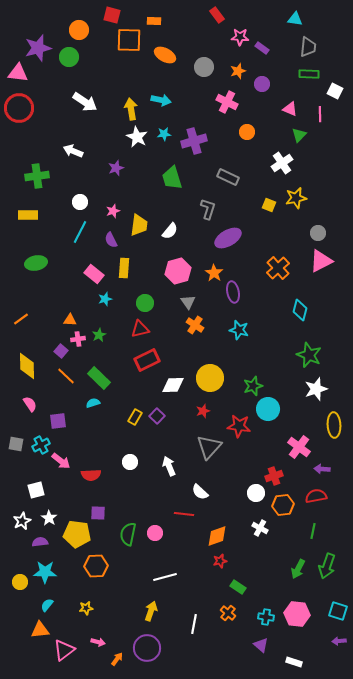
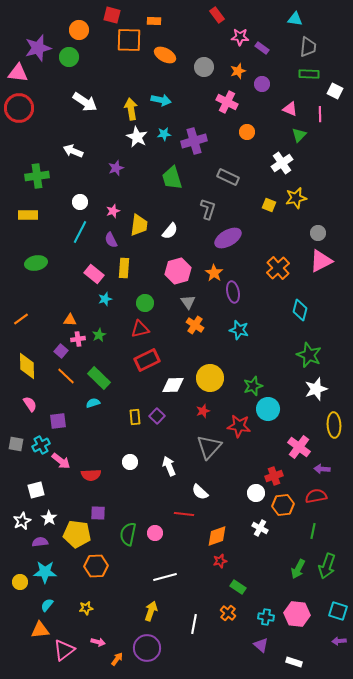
yellow rectangle at (135, 417): rotated 35 degrees counterclockwise
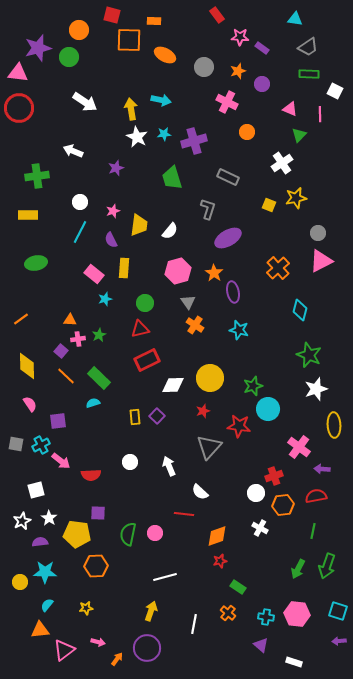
gray trapezoid at (308, 47): rotated 50 degrees clockwise
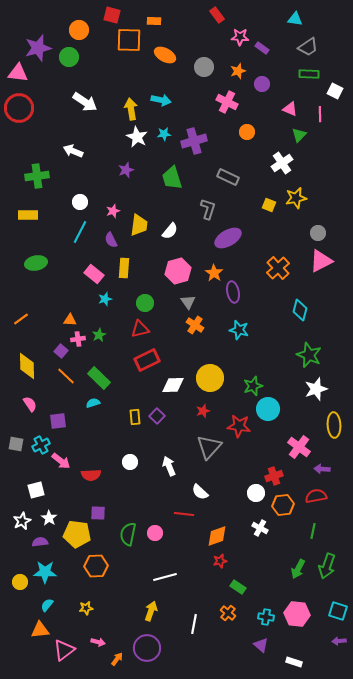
purple star at (116, 168): moved 10 px right, 2 px down
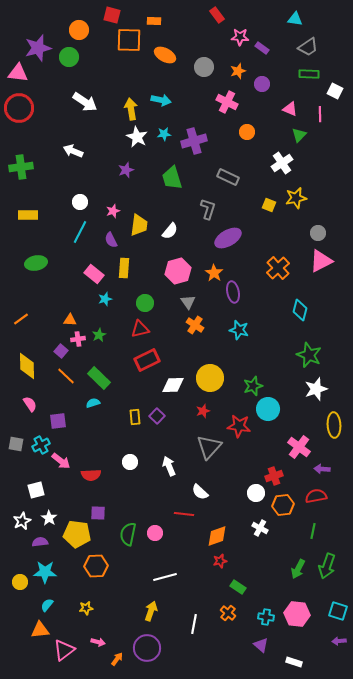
green cross at (37, 176): moved 16 px left, 9 px up
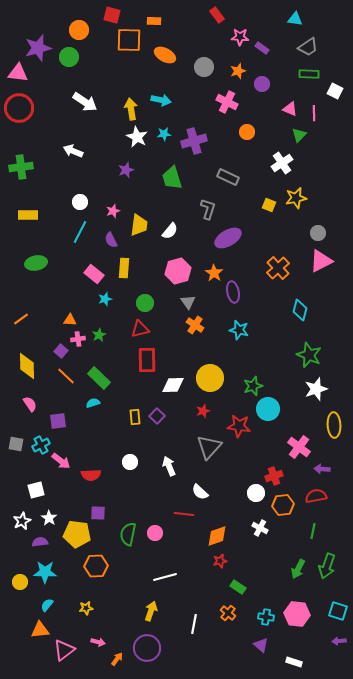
pink line at (320, 114): moved 6 px left, 1 px up
red rectangle at (147, 360): rotated 65 degrees counterclockwise
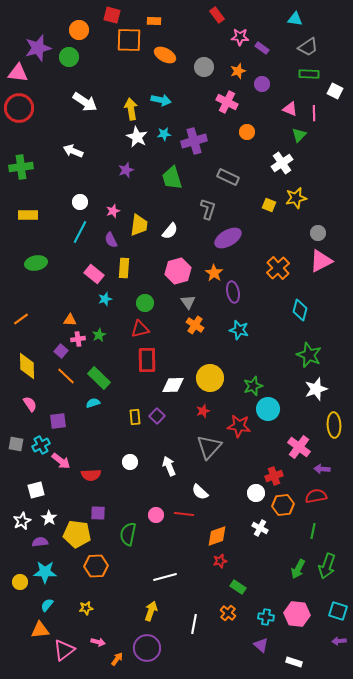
pink circle at (155, 533): moved 1 px right, 18 px up
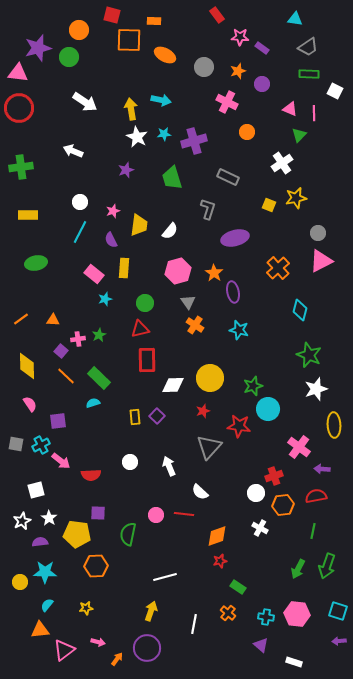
purple ellipse at (228, 238): moved 7 px right; rotated 16 degrees clockwise
orange triangle at (70, 320): moved 17 px left
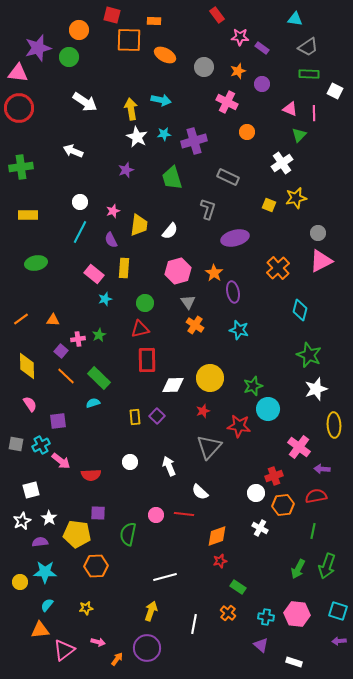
white square at (36, 490): moved 5 px left
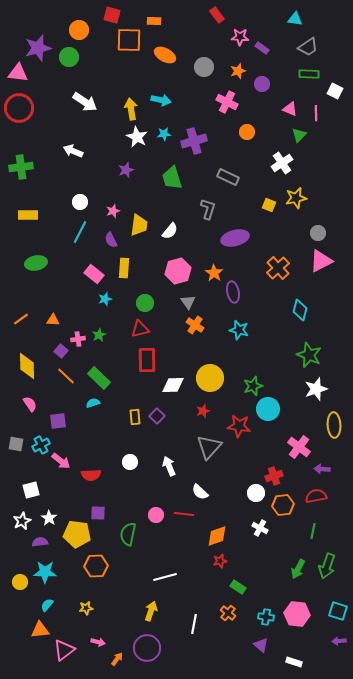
pink line at (314, 113): moved 2 px right
